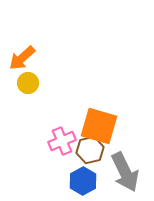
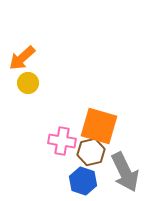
pink cross: rotated 32 degrees clockwise
brown hexagon: moved 1 px right, 2 px down
blue hexagon: rotated 12 degrees counterclockwise
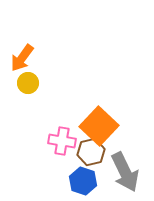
orange arrow: rotated 12 degrees counterclockwise
orange square: rotated 27 degrees clockwise
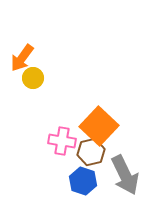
yellow circle: moved 5 px right, 5 px up
gray arrow: moved 3 px down
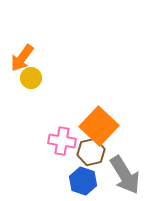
yellow circle: moved 2 px left
gray arrow: rotated 6 degrees counterclockwise
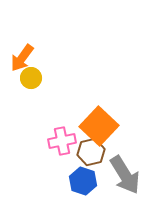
pink cross: rotated 20 degrees counterclockwise
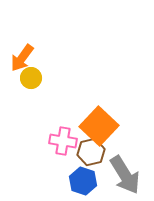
pink cross: moved 1 px right; rotated 20 degrees clockwise
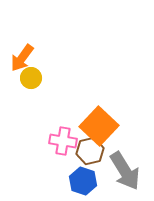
brown hexagon: moved 1 px left, 1 px up
gray arrow: moved 4 px up
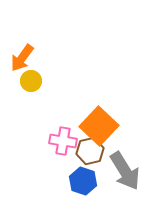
yellow circle: moved 3 px down
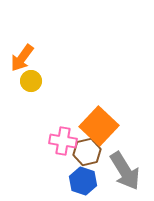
brown hexagon: moved 3 px left, 1 px down
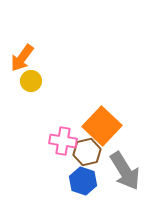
orange square: moved 3 px right
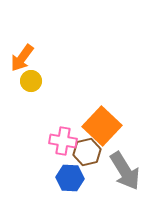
blue hexagon: moved 13 px left, 3 px up; rotated 16 degrees counterclockwise
